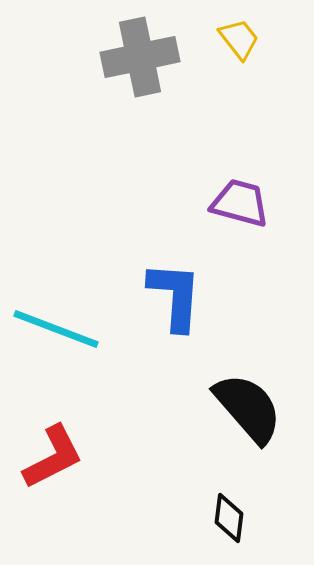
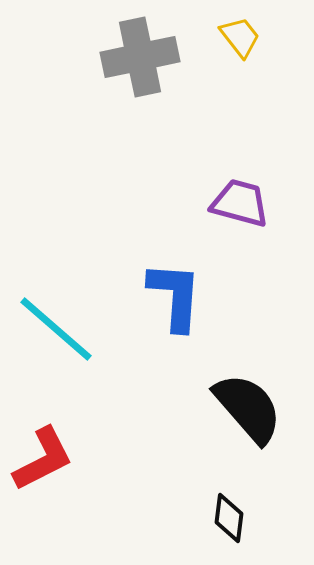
yellow trapezoid: moved 1 px right, 2 px up
cyan line: rotated 20 degrees clockwise
red L-shape: moved 10 px left, 2 px down
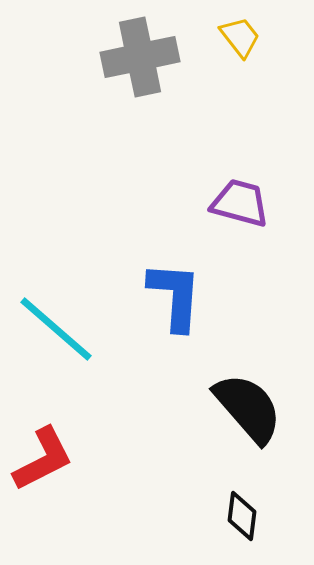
black diamond: moved 13 px right, 2 px up
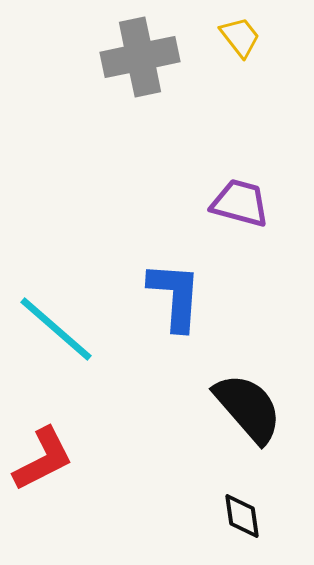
black diamond: rotated 15 degrees counterclockwise
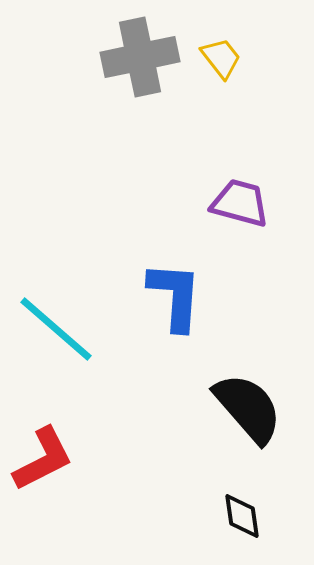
yellow trapezoid: moved 19 px left, 21 px down
